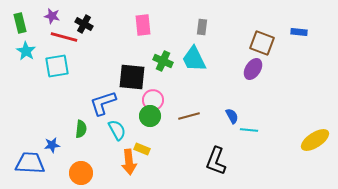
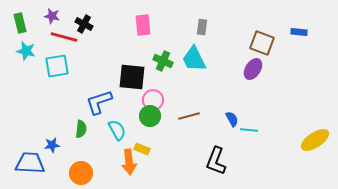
cyan star: rotated 18 degrees counterclockwise
blue L-shape: moved 4 px left, 1 px up
blue semicircle: moved 3 px down
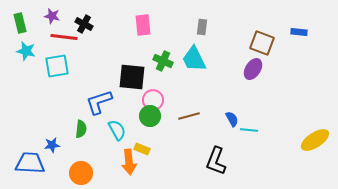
red line: rotated 8 degrees counterclockwise
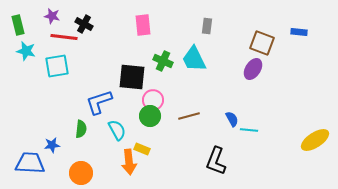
green rectangle: moved 2 px left, 2 px down
gray rectangle: moved 5 px right, 1 px up
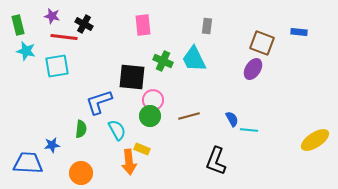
blue trapezoid: moved 2 px left
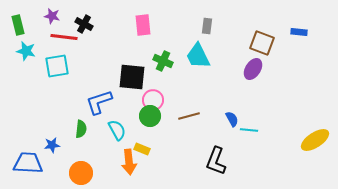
cyan trapezoid: moved 4 px right, 3 px up
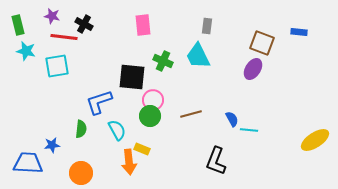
brown line: moved 2 px right, 2 px up
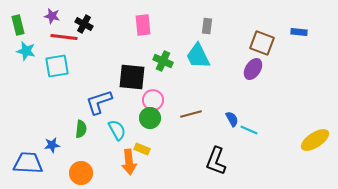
green circle: moved 2 px down
cyan line: rotated 18 degrees clockwise
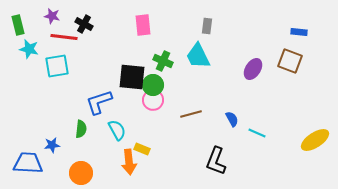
brown square: moved 28 px right, 18 px down
cyan star: moved 3 px right, 2 px up
green circle: moved 3 px right, 33 px up
cyan line: moved 8 px right, 3 px down
